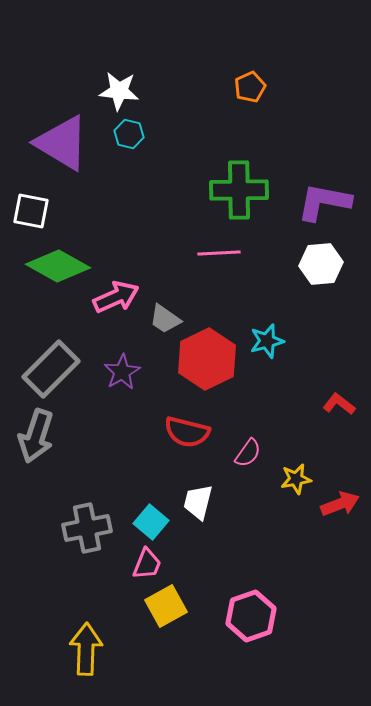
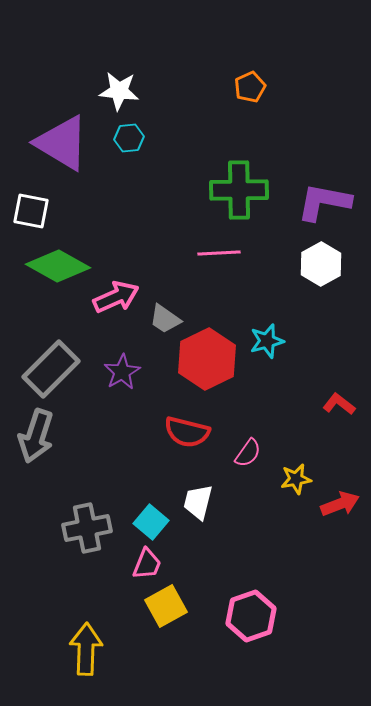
cyan hexagon: moved 4 px down; rotated 20 degrees counterclockwise
white hexagon: rotated 24 degrees counterclockwise
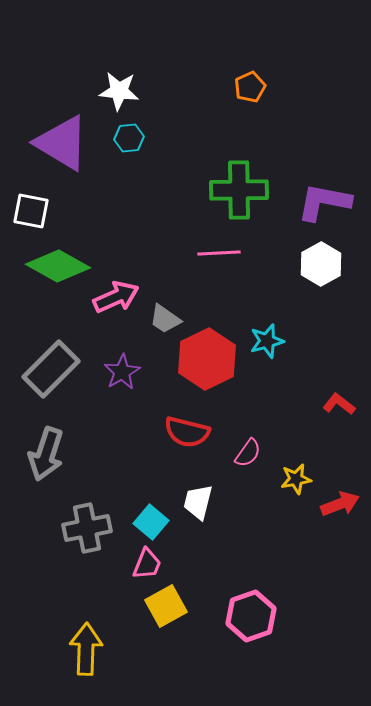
gray arrow: moved 10 px right, 18 px down
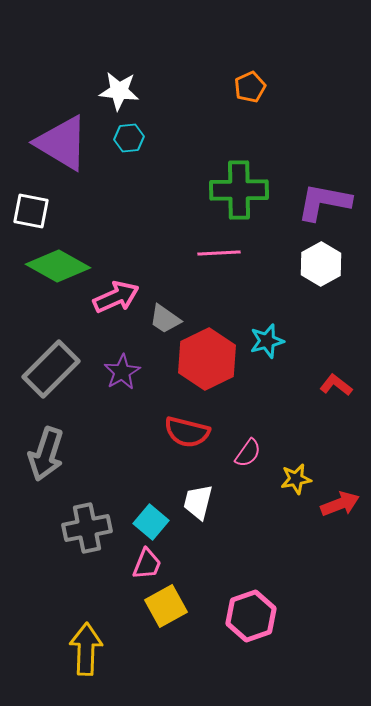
red L-shape: moved 3 px left, 19 px up
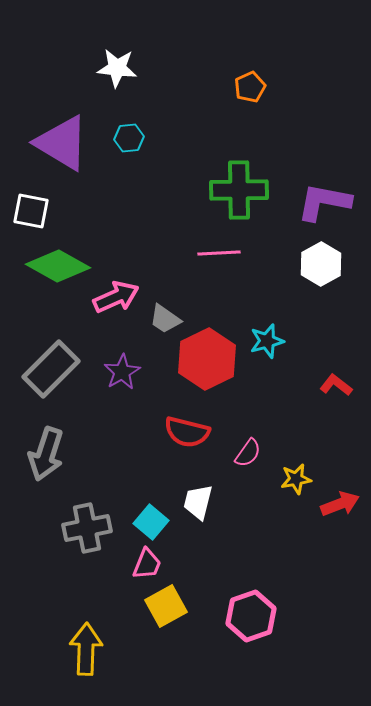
white star: moved 2 px left, 23 px up
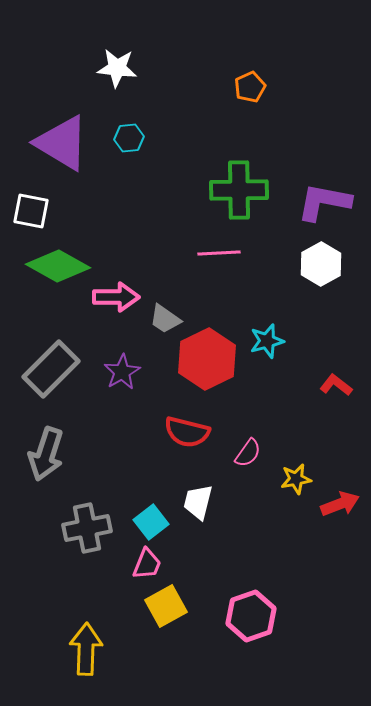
pink arrow: rotated 24 degrees clockwise
cyan square: rotated 12 degrees clockwise
